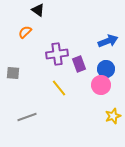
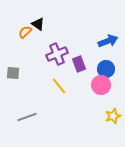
black triangle: moved 14 px down
purple cross: rotated 15 degrees counterclockwise
yellow line: moved 2 px up
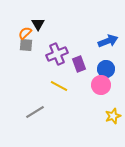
black triangle: rotated 24 degrees clockwise
orange semicircle: moved 1 px down
gray square: moved 13 px right, 28 px up
yellow line: rotated 24 degrees counterclockwise
gray line: moved 8 px right, 5 px up; rotated 12 degrees counterclockwise
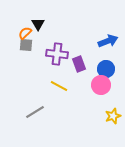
purple cross: rotated 30 degrees clockwise
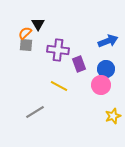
purple cross: moved 1 px right, 4 px up
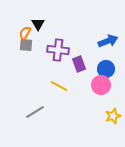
orange semicircle: rotated 16 degrees counterclockwise
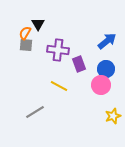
blue arrow: moved 1 px left; rotated 18 degrees counterclockwise
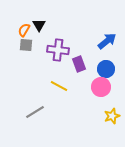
black triangle: moved 1 px right, 1 px down
orange semicircle: moved 1 px left, 3 px up
pink circle: moved 2 px down
yellow star: moved 1 px left
